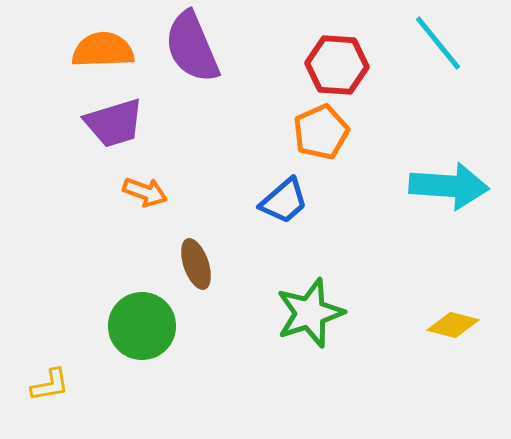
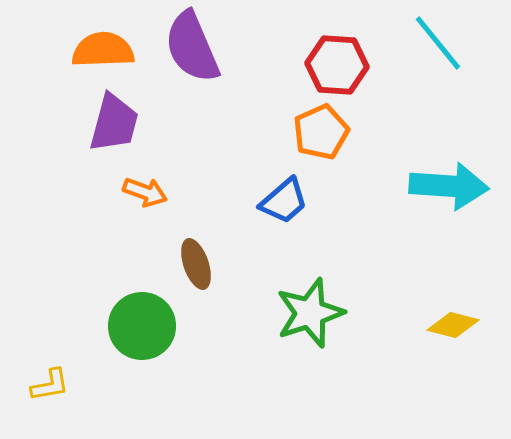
purple trapezoid: rotated 58 degrees counterclockwise
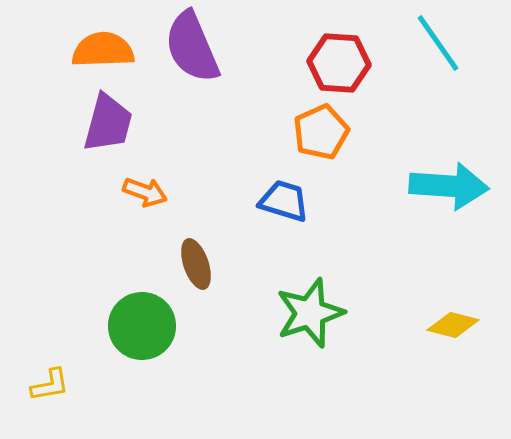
cyan line: rotated 4 degrees clockwise
red hexagon: moved 2 px right, 2 px up
purple trapezoid: moved 6 px left
blue trapezoid: rotated 122 degrees counterclockwise
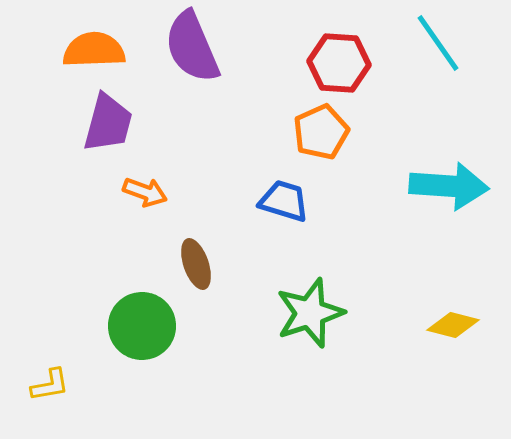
orange semicircle: moved 9 px left
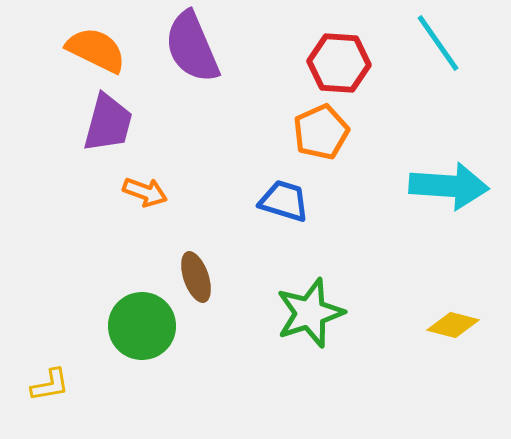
orange semicircle: moved 2 px right; rotated 28 degrees clockwise
brown ellipse: moved 13 px down
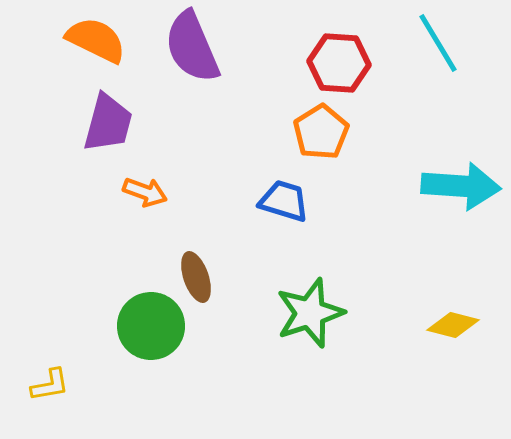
cyan line: rotated 4 degrees clockwise
orange semicircle: moved 10 px up
orange pentagon: rotated 8 degrees counterclockwise
cyan arrow: moved 12 px right
green circle: moved 9 px right
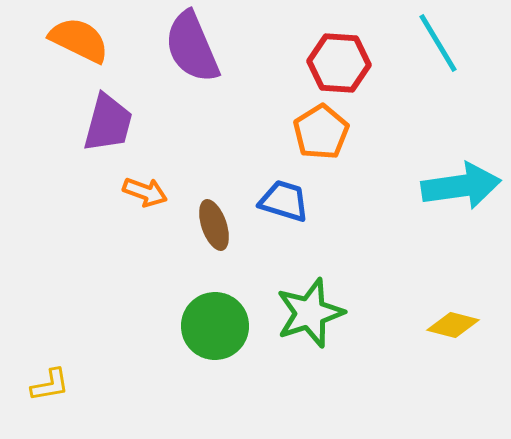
orange semicircle: moved 17 px left
cyan arrow: rotated 12 degrees counterclockwise
brown ellipse: moved 18 px right, 52 px up
green circle: moved 64 px right
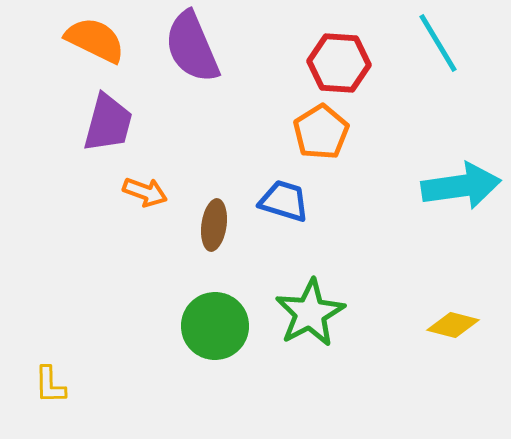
orange semicircle: moved 16 px right
brown ellipse: rotated 27 degrees clockwise
green star: rotated 10 degrees counterclockwise
yellow L-shape: rotated 99 degrees clockwise
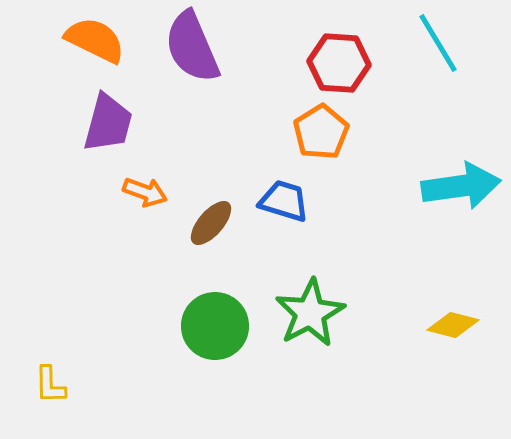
brown ellipse: moved 3 px left, 2 px up; rotated 33 degrees clockwise
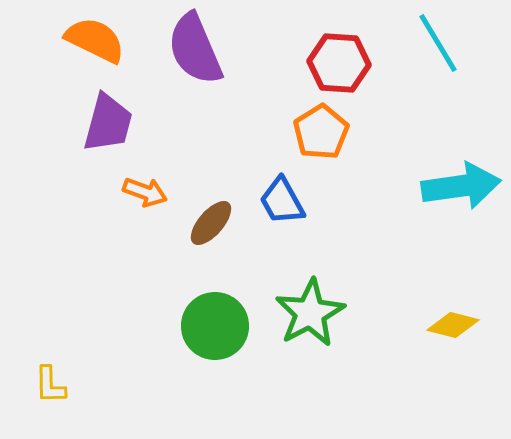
purple semicircle: moved 3 px right, 2 px down
blue trapezoid: moved 2 px left; rotated 136 degrees counterclockwise
